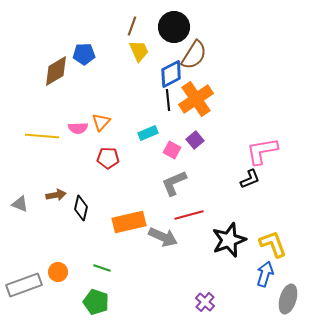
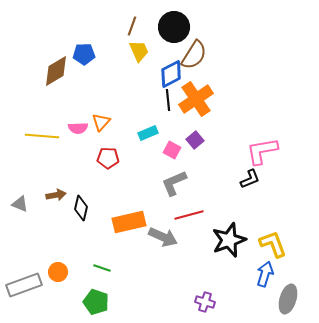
purple cross: rotated 24 degrees counterclockwise
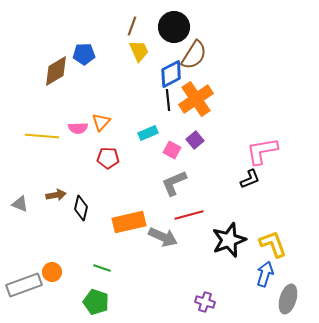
orange circle: moved 6 px left
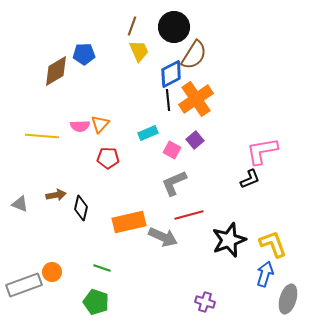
orange triangle: moved 1 px left, 2 px down
pink semicircle: moved 2 px right, 2 px up
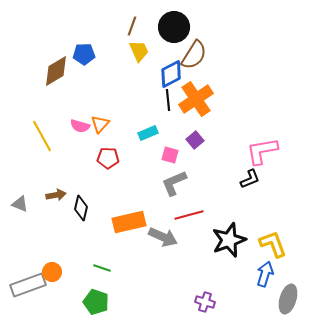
pink semicircle: rotated 18 degrees clockwise
yellow line: rotated 56 degrees clockwise
pink square: moved 2 px left, 5 px down; rotated 12 degrees counterclockwise
gray rectangle: moved 4 px right
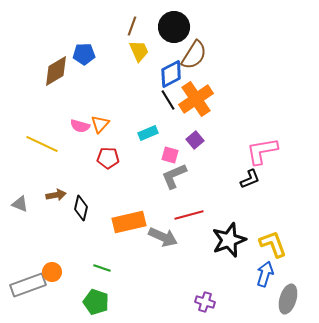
black line: rotated 25 degrees counterclockwise
yellow line: moved 8 px down; rotated 36 degrees counterclockwise
gray L-shape: moved 7 px up
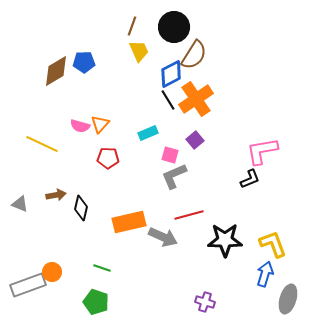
blue pentagon: moved 8 px down
black star: moved 4 px left; rotated 20 degrees clockwise
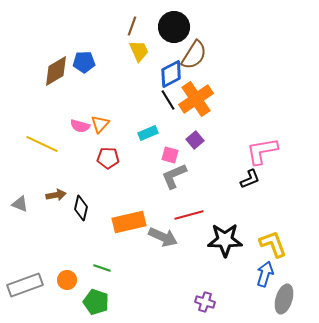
orange circle: moved 15 px right, 8 px down
gray rectangle: moved 3 px left
gray ellipse: moved 4 px left
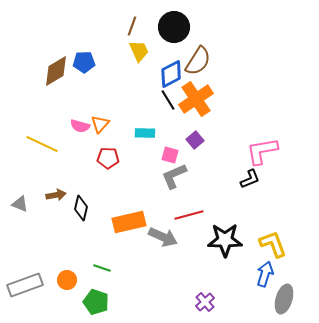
brown semicircle: moved 4 px right, 6 px down
cyan rectangle: moved 3 px left; rotated 24 degrees clockwise
purple cross: rotated 30 degrees clockwise
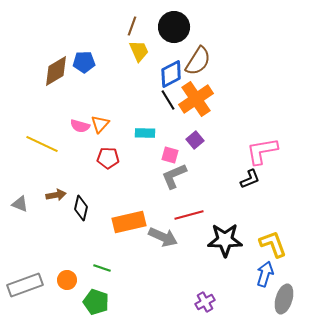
purple cross: rotated 12 degrees clockwise
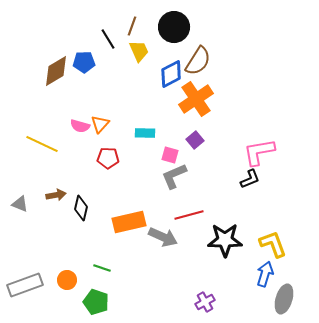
black line: moved 60 px left, 61 px up
pink L-shape: moved 3 px left, 1 px down
